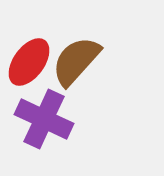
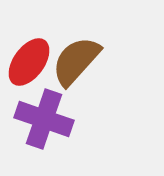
purple cross: rotated 6 degrees counterclockwise
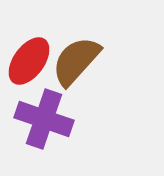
red ellipse: moved 1 px up
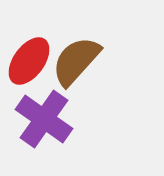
purple cross: rotated 16 degrees clockwise
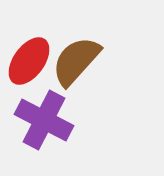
purple cross: moved 1 px down; rotated 8 degrees counterclockwise
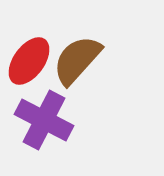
brown semicircle: moved 1 px right, 1 px up
